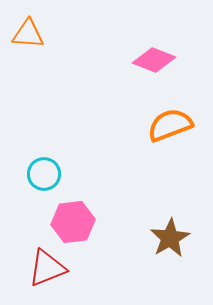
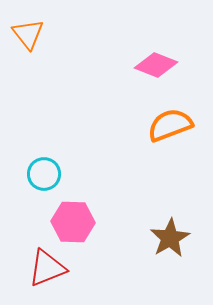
orange triangle: rotated 48 degrees clockwise
pink diamond: moved 2 px right, 5 px down
pink hexagon: rotated 9 degrees clockwise
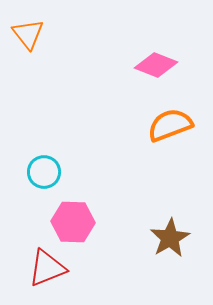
cyan circle: moved 2 px up
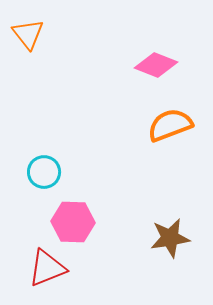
brown star: rotated 21 degrees clockwise
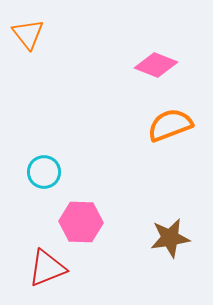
pink hexagon: moved 8 px right
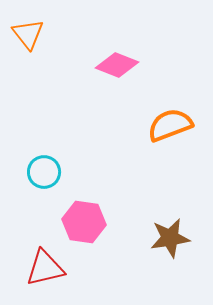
pink diamond: moved 39 px left
pink hexagon: moved 3 px right; rotated 6 degrees clockwise
red triangle: moved 2 px left; rotated 9 degrees clockwise
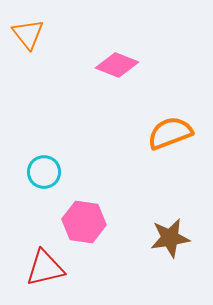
orange semicircle: moved 8 px down
